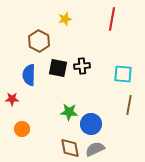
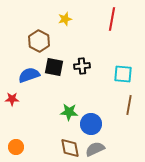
black square: moved 4 px left, 1 px up
blue semicircle: rotated 70 degrees clockwise
orange circle: moved 6 px left, 18 px down
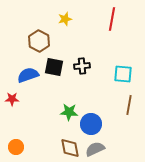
blue semicircle: moved 1 px left
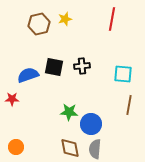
brown hexagon: moved 17 px up; rotated 20 degrees clockwise
gray semicircle: rotated 60 degrees counterclockwise
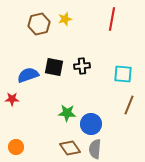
brown line: rotated 12 degrees clockwise
green star: moved 2 px left, 1 px down
brown diamond: rotated 25 degrees counterclockwise
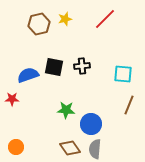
red line: moved 7 px left; rotated 35 degrees clockwise
green star: moved 1 px left, 3 px up
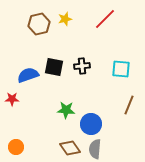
cyan square: moved 2 px left, 5 px up
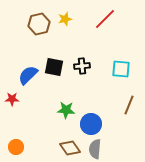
blue semicircle: rotated 25 degrees counterclockwise
